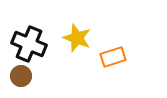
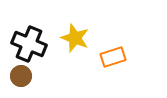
yellow star: moved 2 px left
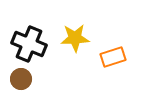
yellow star: rotated 24 degrees counterclockwise
brown circle: moved 3 px down
